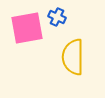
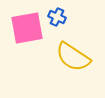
yellow semicircle: rotated 57 degrees counterclockwise
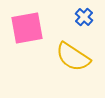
blue cross: moved 27 px right; rotated 18 degrees clockwise
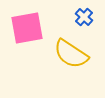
yellow semicircle: moved 2 px left, 3 px up
